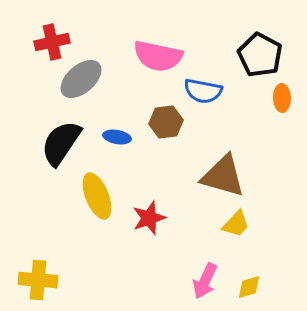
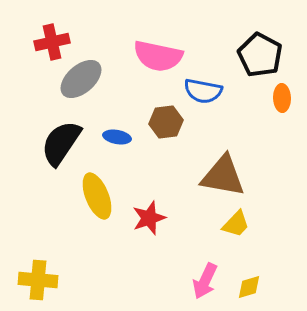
brown triangle: rotated 6 degrees counterclockwise
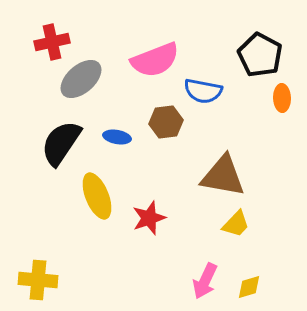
pink semicircle: moved 3 px left, 4 px down; rotated 33 degrees counterclockwise
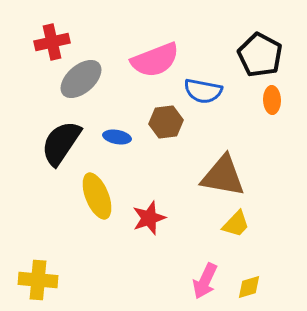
orange ellipse: moved 10 px left, 2 px down
